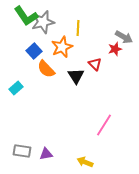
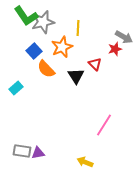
purple triangle: moved 8 px left, 1 px up
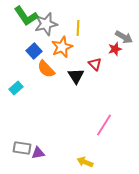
gray star: moved 3 px right, 2 px down
gray rectangle: moved 3 px up
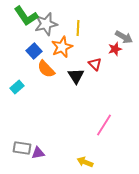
cyan rectangle: moved 1 px right, 1 px up
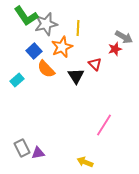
cyan rectangle: moved 7 px up
gray rectangle: rotated 54 degrees clockwise
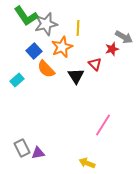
red star: moved 3 px left
pink line: moved 1 px left
yellow arrow: moved 2 px right, 1 px down
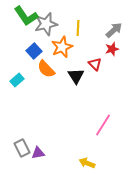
gray arrow: moved 10 px left, 7 px up; rotated 72 degrees counterclockwise
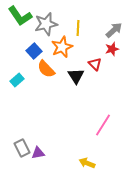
green L-shape: moved 6 px left
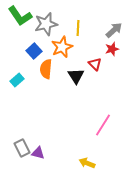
orange semicircle: rotated 48 degrees clockwise
purple triangle: rotated 24 degrees clockwise
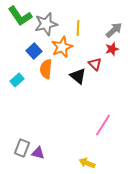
black triangle: moved 2 px right; rotated 18 degrees counterclockwise
gray rectangle: rotated 48 degrees clockwise
